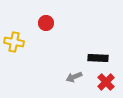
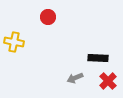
red circle: moved 2 px right, 6 px up
gray arrow: moved 1 px right, 1 px down
red cross: moved 2 px right, 1 px up
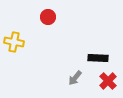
gray arrow: rotated 28 degrees counterclockwise
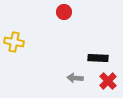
red circle: moved 16 px right, 5 px up
gray arrow: rotated 56 degrees clockwise
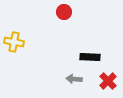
black rectangle: moved 8 px left, 1 px up
gray arrow: moved 1 px left, 1 px down
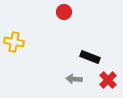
black rectangle: rotated 18 degrees clockwise
red cross: moved 1 px up
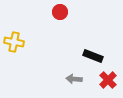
red circle: moved 4 px left
black rectangle: moved 3 px right, 1 px up
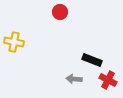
black rectangle: moved 1 px left, 4 px down
red cross: rotated 18 degrees counterclockwise
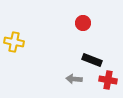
red circle: moved 23 px right, 11 px down
red cross: rotated 18 degrees counterclockwise
